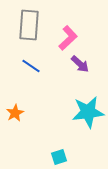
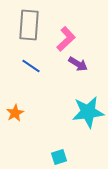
pink L-shape: moved 2 px left, 1 px down
purple arrow: moved 2 px left; rotated 12 degrees counterclockwise
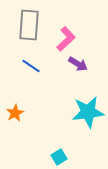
cyan square: rotated 14 degrees counterclockwise
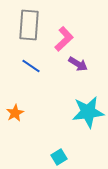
pink L-shape: moved 2 px left
